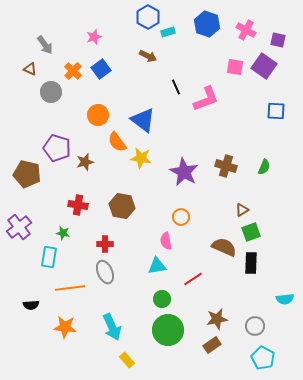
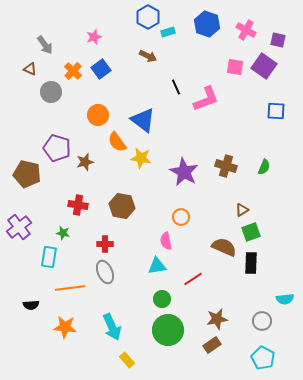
gray circle at (255, 326): moved 7 px right, 5 px up
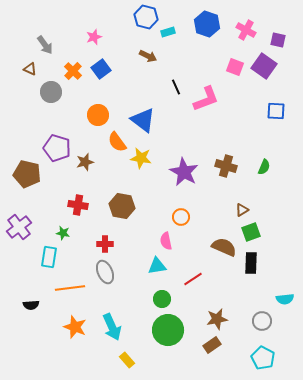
blue hexagon at (148, 17): moved 2 px left; rotated 15 degrees counterclockwise
pink square at (235, 67): rotated 12 degrees clockwise
orange star at (65, 327): moved 10 px right; rotated 15 degrees clockwise
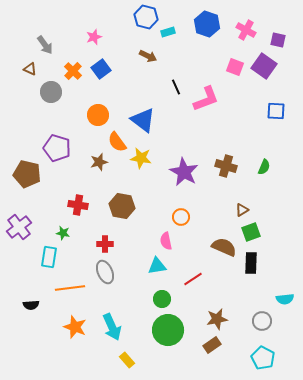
brown star at (85, 162): moved 14 px right
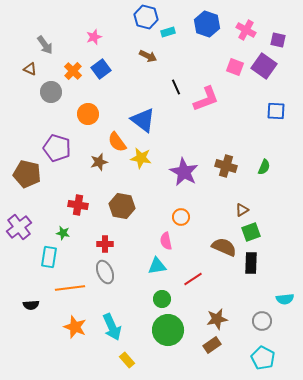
orange circle at (98, 115): moved 10 px left, 1 px up
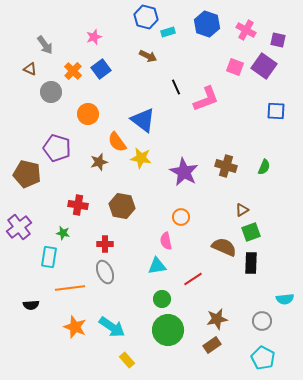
cyan arrow at (112, 327): rotated 32 degrees counterclockwise
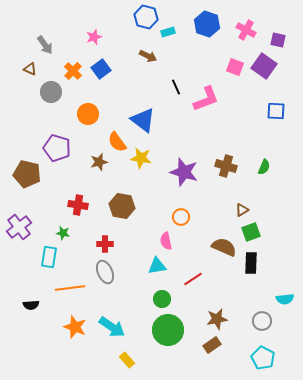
purple star at (184, 172): rotated 12 degrees counterclockwise
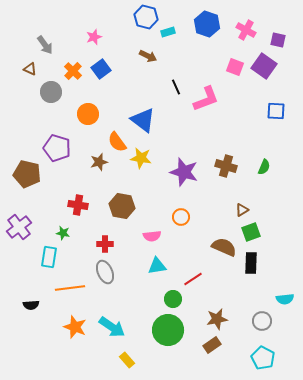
pink semicircle at (166, 241): moved 14 px left, 5 px up; rotated 84 degrees counterclockwise
green circle at (162, 299): moved 11 px right
